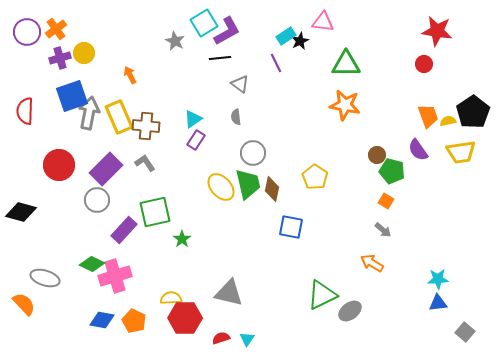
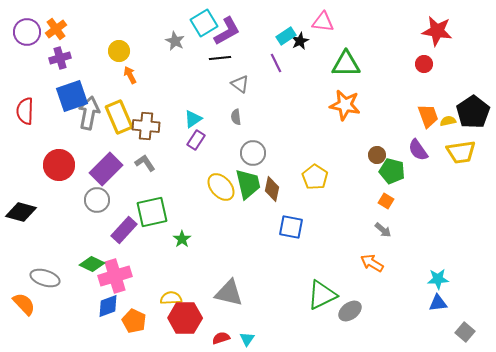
yellow circle at (84, 53): moved 35 px right, 2 px up
green square at (155, 212): moved 3 px left
blue diamond at (102, 320): moved 6 px right, 14 px up; rotated 30 degrees counterclockwise
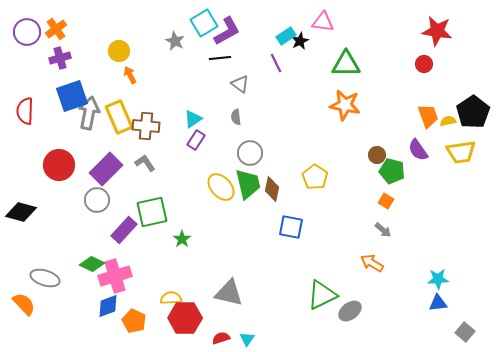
gray circle at (253, 153): moved 3 px left
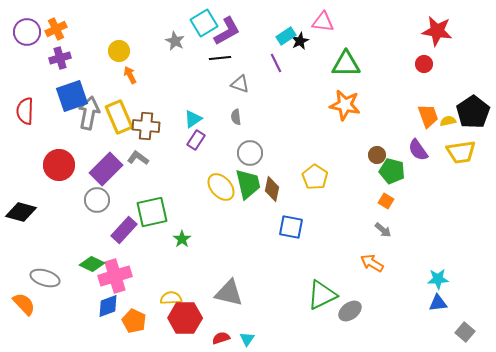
orange cross at (56, 29): rotated 10 degrees clockwise
gray triangle at (240, 84): rotated 18 degrees counterclockwise
gray L-shape at (145, 163): moved 7 px left, 5 px up; rotated 20 degrees counterclockwise
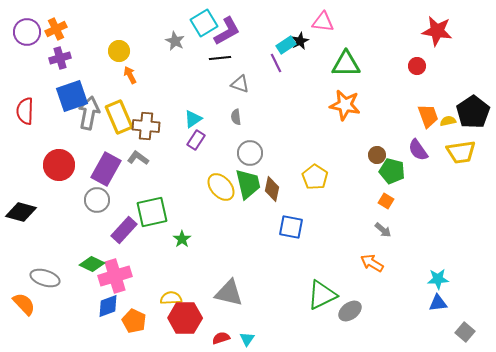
cyan rectangle at (286, 36): moved 9 px down
red circle at (424, 64): moved 7 px left, 2 px down
purple rectangle at (106, 169): rotated 16 degrees counterclockwise
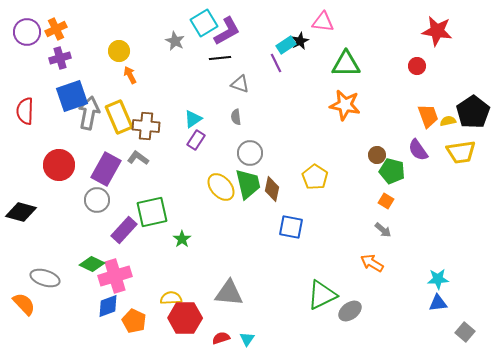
gray triangle at (229, 293): rotated 8 degrees counterclockwise
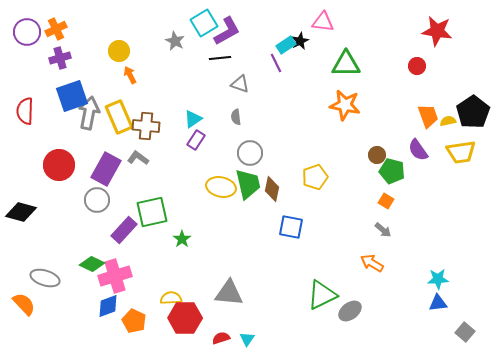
yellow pentagon at (315, 177): rotated 20 degrees clockwise
yellow ellipse at (221, 187): rotated 36 degrees counterclockwise
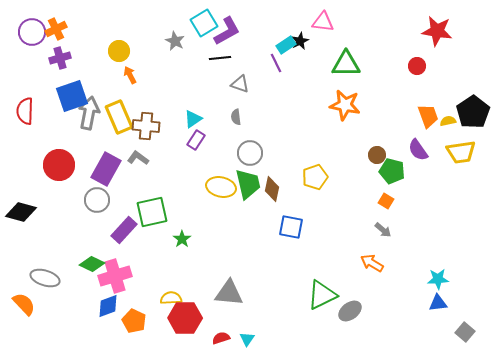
purple circle at (27, 32): moved 5 px right
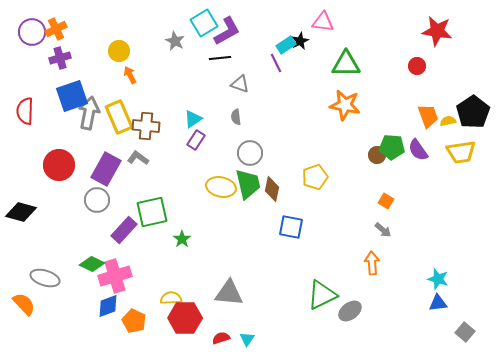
green pentagon at (392, 171): moved 24 px up; rotated 10 degrees counterclockwise
orange arrow at (372, 263): rotated 55 degrees clockwise
cyan star at (438, 279): rotated 20 degrees clockwise
